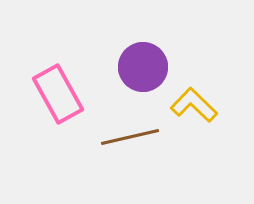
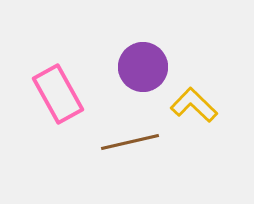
brown line: moved 5 px down
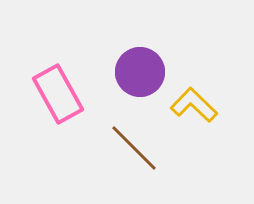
purple circle: moved 3 px left, 5 px down
brown line: moved 4 px right, 6 px down; rotated 58 degrees clockwise
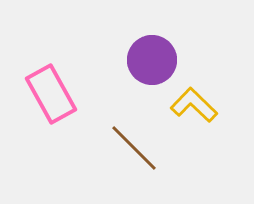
purple circle: moved 12 px right, 12 px up
pink rectangle: moved 7 px left
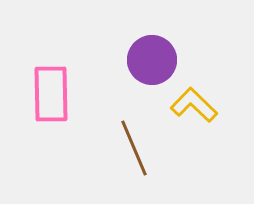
pink rectangle: rotated 28 degrees clockwise
brown line: rotated 22 degrees clockwise
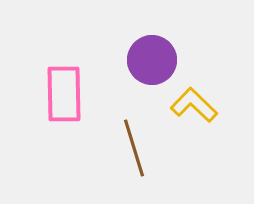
pink rectangle: moved 13 px right
brown line: rotated 6 degrees clockwise
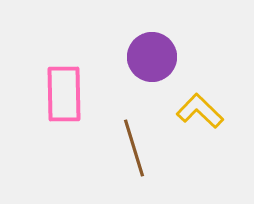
purple circle: moved 3 px up
yellow L-shape: moved 6 px right, 6 px down
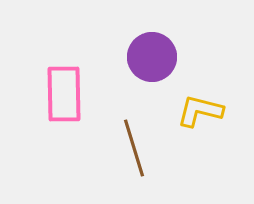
yellow L-shape: rotated 30 degrees counterclockwise
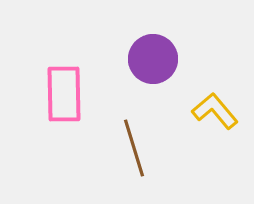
purple circle: moved 1 px right, 2 px down
yellow L-shape: moved 15 px right; rotated 36 degrees clockwise
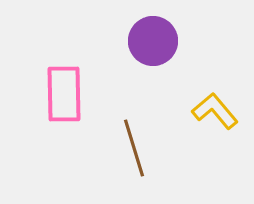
purple circle: moved 18 px up
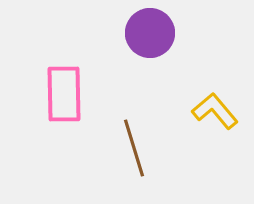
purple circle: moved 3 px left, 8 px up
